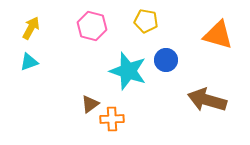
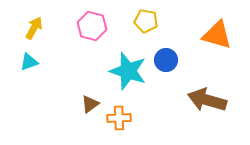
yellow arrow: moved 3 px right
orange triangle: moved 1 px left
orange cross: moved 7 px right, 1 px up
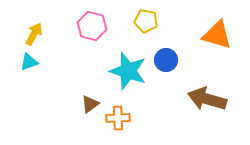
yellow arrow: moved 6 px down
brown arrow: moved 1 px up
orange cross: moved 1 px left
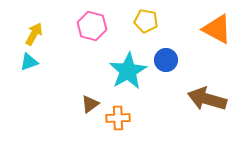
orange triangle: moved 6 px up; rotated 12 degrees clockwise
cyan star: rotated 24 degrees clockwise
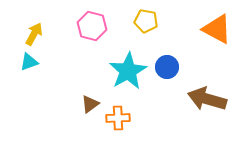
blue circle: moved 1 px right, 7 px down
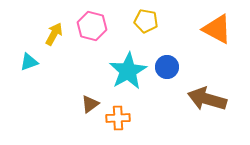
yellow arrow: moved 20 px right
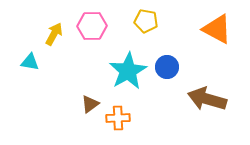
pink hexagon: rotated 16 degrees counterclockwise
cyan triangle: moved 1 px right; rotated 30 degrees clockwise
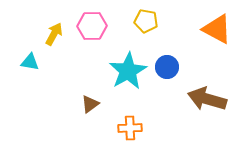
orange cross: moved 12 px right, 10 px down
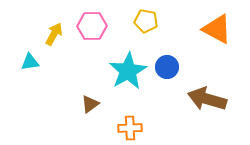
cyan triangle: rotated 18 degrees counterclockwise
